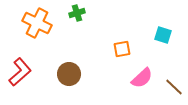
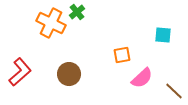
green cross: moved 1 px up; rotated 21 degrees counterclockwise
orange cross: moved 14 px right
cyan square: rotated 12 degrees counterclockwise
orange square: moved 6 px down
brown line: moved 4 px down
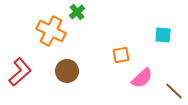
orange cross: moved 8 px down
orange square: moved 1 px left
brown circle: moved 2 px left, 3 px up
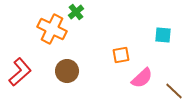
green cross: moved 1 px left
orange cross: moved 1 px right, 2 px up
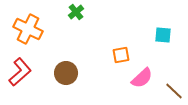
orange cross: moved 24 px left
brown circle: moved 1 px left, 2 px down
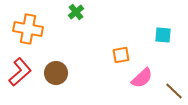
orange cross: rotated 16 degrees counterclockwise
brown circle: moved 10 px left
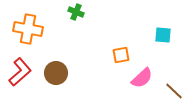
green cross: rotated 28 degrees counterclockwise
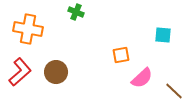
brown circle: moved 1 px up
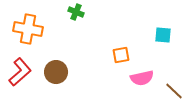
pink semicircle: rotated 30 degrees clockwise
